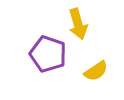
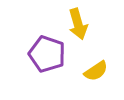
purple pentagon: moved 1 px left
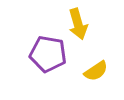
purple pentagon: moved 1 px right; rotated 9 degrees counterclockwise
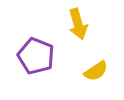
purple pentagon: moved 12 px left, 2 px down; rotated 12 degrees clockwise
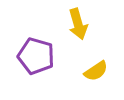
purple pentagon: rotated 6 degrees counterclockwise
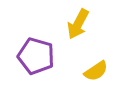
yellow arrow: rotated 44 degrees clockwise
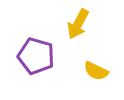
yellow semicircle: rotated 60 degrees clockwise
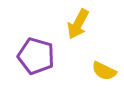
yellow semicircle: moved 8 px right
